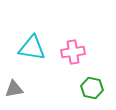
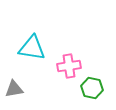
pink cross: moved 4 px left, 14 px down
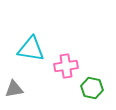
cyan triangle: moved 1 px left, 1 px down
pink cross: moved 3 px left
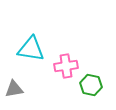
green hexagon: moved 1 px left, 3 px up
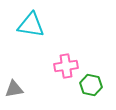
cyan triangle: moved 24 px up
